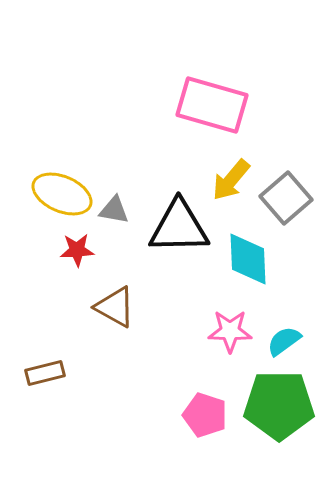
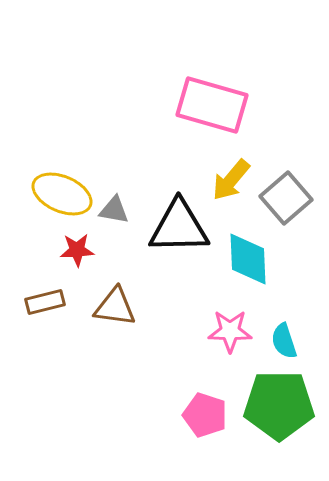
brown triangle: rotated 21 degrees counterclockwise
cyan semicircle: rotated 72 degrees counterclockwise
brown rectangle: moved 71 px up
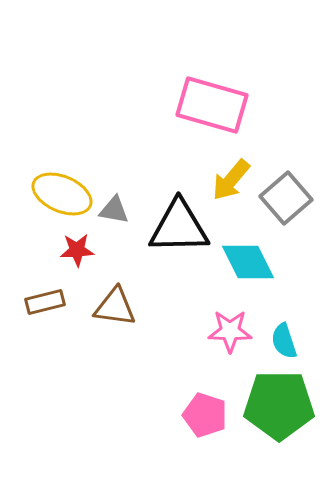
cyan diamond: moved 3 px down; rotated 24 degrees counterclockwise
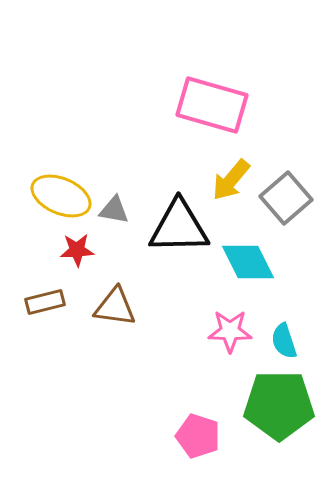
yellow ellipse: moved 1 px left, 2 px down
pink pentagon: moved 7 px left, 21 px down
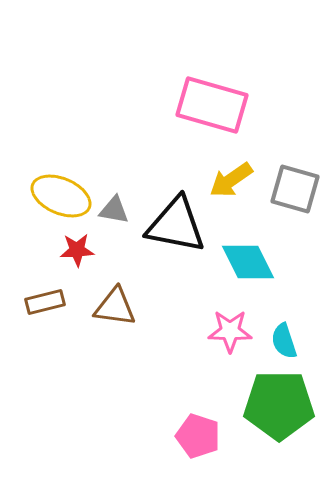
yellow arrow: rotated 15 degrees clockwise
gray square: moved 9 px right, 9 px up; rotated 33 degrees counterclockwise
black triangle: moved 3 px left, 2 px up; rotated 12 degrees clockwise
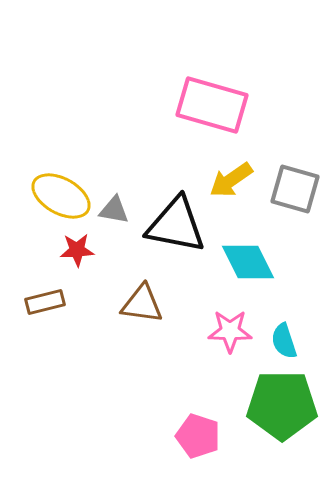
yellow ellipse: rotated 6 degrees clockwise
brown triangle: moved 27 px right, 3 px up
green pentagon: moved 3 px right
